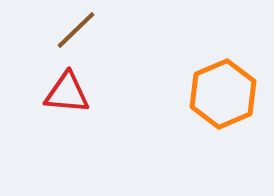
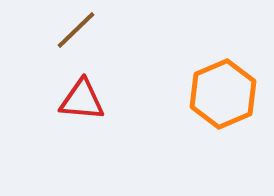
red triangle: moved 15 px right, 7 px down
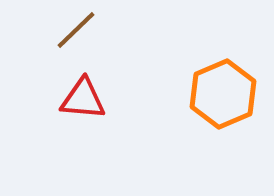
red triangle: moved 1 px right, 1 px up
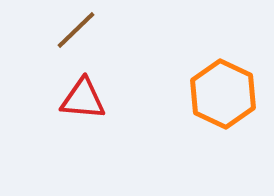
orange hexagon: rotated 12 degrees counterclockwise
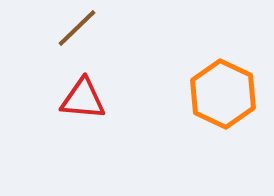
brown line: moved 1 px right, 2 px up
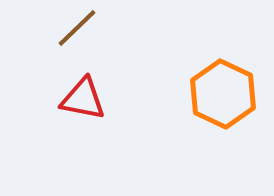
red triangle: rotated 6 degrees clockwise
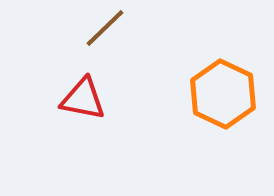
brown line: moved 28 px right
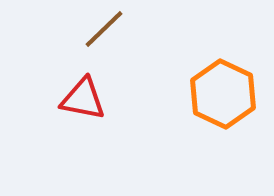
brown line: moved 1 px left, 1 px down
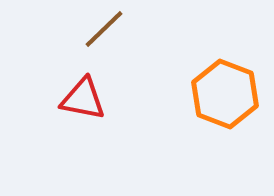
orange hexagon: moved 2 px right; rotated 4 degrees counterclockwise
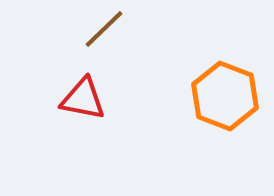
orange hexagon: moved 2 px down
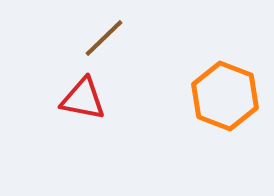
brown line: moved 9 px down
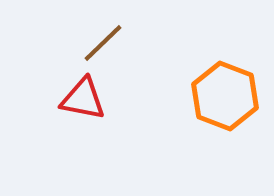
brown line: moved 1 px left, 5 px down
